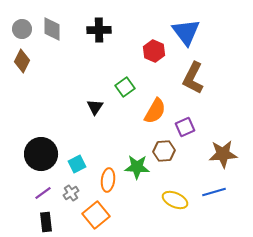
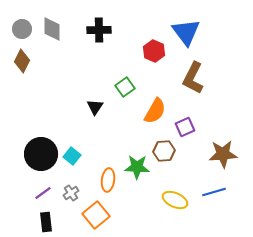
cyan square: moved 5 px left, 8 px up; rotated 24 degrees counterclockwise
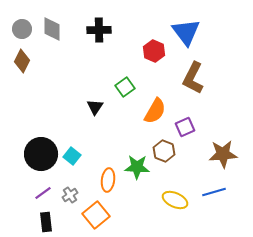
brown hexagon: rotated 25 degrees clockwise
gray cross: moved 1 px left, 2 px down
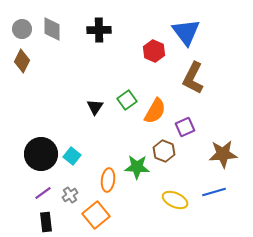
green square: moved 2 px right, 13 px down
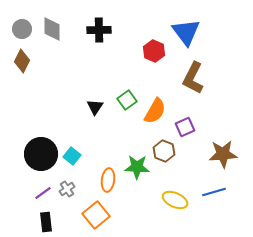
gray cross: moved 3 px left, 6 px up
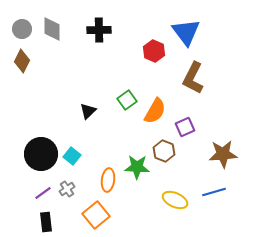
black triangle: moved 7 px left, 4 px down; rotated 12 degrees clockwise
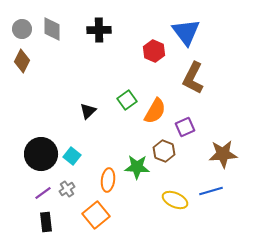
blue line: moved 3 px left, 1 px up
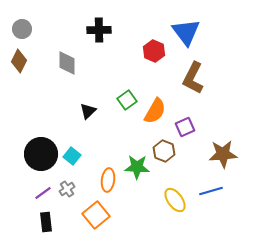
gray diamond: moved 15 px right, 34 px down
brown diamond: moved 3 px left
yellow ellipse: rotated 30 degrees clockwise
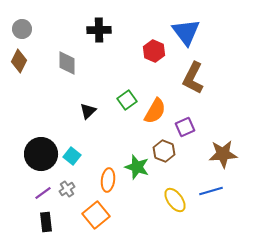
green star: rotated 15 degrees clockwise
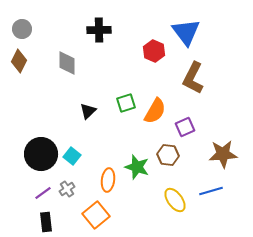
green square: moved 1 px left, 3 px down; rotated 18 degrees clockwise
brown hexagon: moved 4 px right, 4 px down; rotated 15 degrees counterclockwise
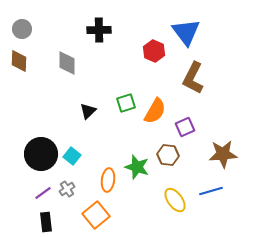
brown diamond: rotated 25 degrees counterclockwise
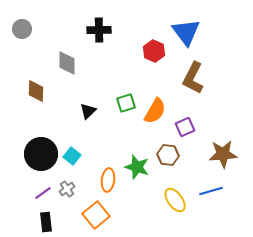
brown diamond: moved 17 px right, 30 px down
